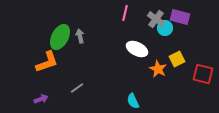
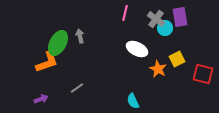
purple rectangle: rotated 66 degrees clockwise
green ellipse: moved 2 px left, 6 px down
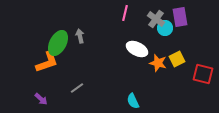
orange star: moved 6 px up; rotated 12 degrees counterclockwise
purple arrow: rotated 64 degrees clockwise
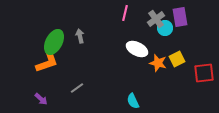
gray cross: rotated 18 degrees clockwise
green ellipse: moved 4 px left, 1 px up
red square: moved 1 px right, 1 px up; rotated 20 degrees counterclockwise
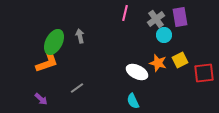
cyan circle: moved 1 px left, 7 px down
white ellipse: moved 23 px down
yellow square: moved 3 px right, 1 px down
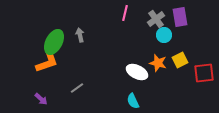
gray arrow: moved 1 px up
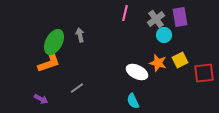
orange L-shape: moved 2 px right
purple arrow: rotated 16 degrees counterclockwise
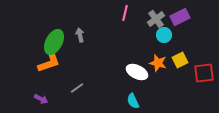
purple rectangle: rotated 72 degrees clockwise
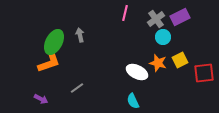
cyan circle: moved 1 px left, 2 px down
